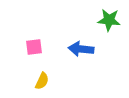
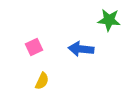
pink square: rotated 18 degrees counterclockwise
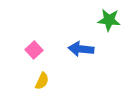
pink square: moved 3 px down; rotated 18 degrees counterclockwise
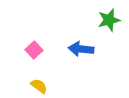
green star: rotated 20 degrees counterclockwise
yellow semicircle: moved 3 px left, 5 px down; rotated 78 degrees counterclockwise
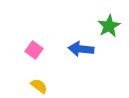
green star: moved 6 px down; rotated 15 degrees counterclockwise
pink square: rotated 12 degrees counterclockwise
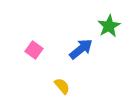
blue arrow: rotated 135 degrees clockwise
yellow semicircle: moved 23 px right; rotated 12 degrees clockwise
